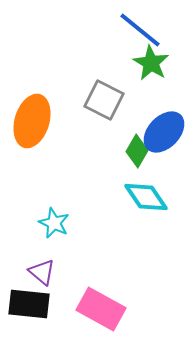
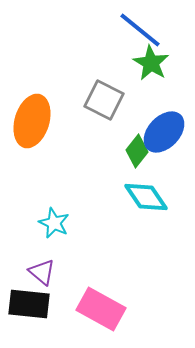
green diamond: rotated 8 degrees clockwise
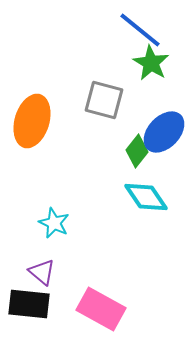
gray square: rotated 12 degrees counterclockwise
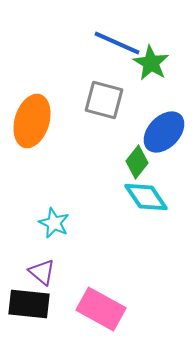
blue line: moved 23 px left, 13 px down; rotated 15 degrees counterclockwise
green diamond: moved 11 px down
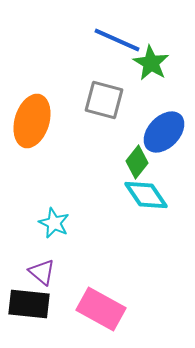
blue line: moved 3 px up
cyan diamond: moved 2 px up
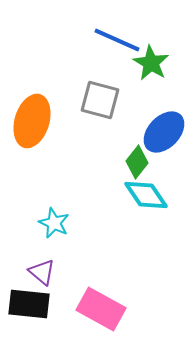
gray square: moved 4 px left
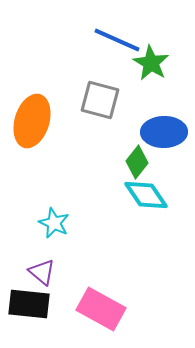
blue ellipse: rotated 45 degrees clockwise
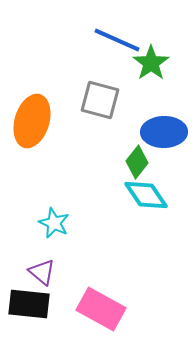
green star: rotated 6 degrees clockwise
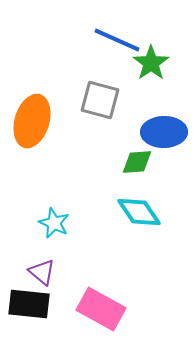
green diamond: rotated 48 degrees clockwise
cyan diamond: moved 7 px left, 17 px down
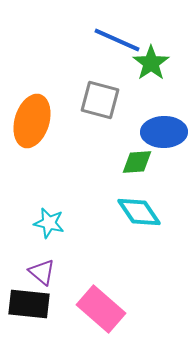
cyan star: moved 5 px left; rotated 12 degrees counterclockwise
pink rectangle: rotated 12 degrees clockwise
